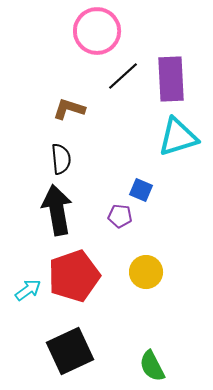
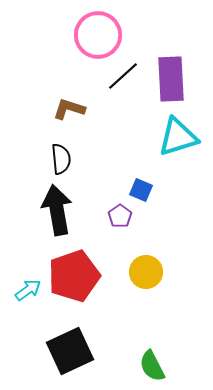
pink circle: moved 1 px right, 4 px down
purple pentagon: rotated 30 degrees clockwise
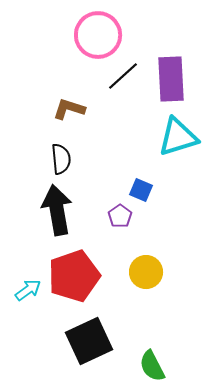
black square: moved 19 px right, 10 px up
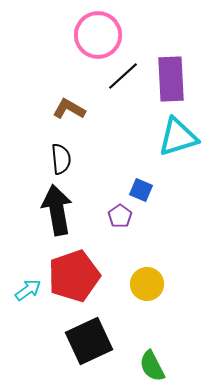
brown L-shape: rotated 12 degrees clockwise
yellow circle: moved 1 px right, 12 px down
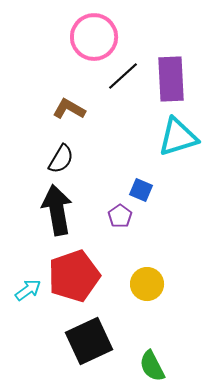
pink circle: moved 4 px left, 2 px down
black semicircle: rotated 36 degrees clockwise
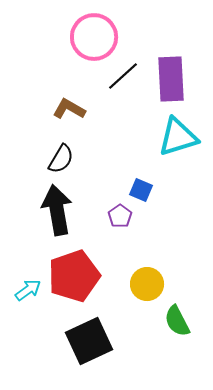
green semicircle: moved 25 px right, 45 px up
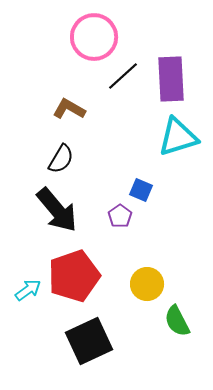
black arrow: rotated 150 degrees clockwise
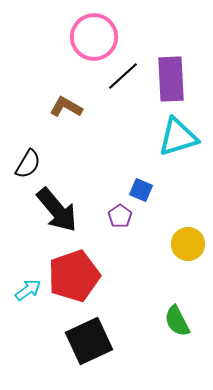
brown L-shape: moved 3 px left, 2 px up
black semicircle: moved 33 px left, 5 px down
yellow circle: moved 41 px right, 40 px up
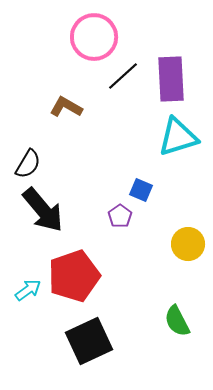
black arrow: moved 14 px left
